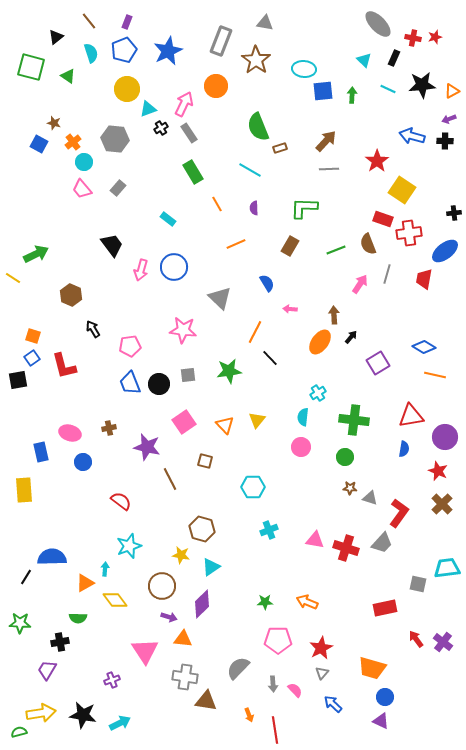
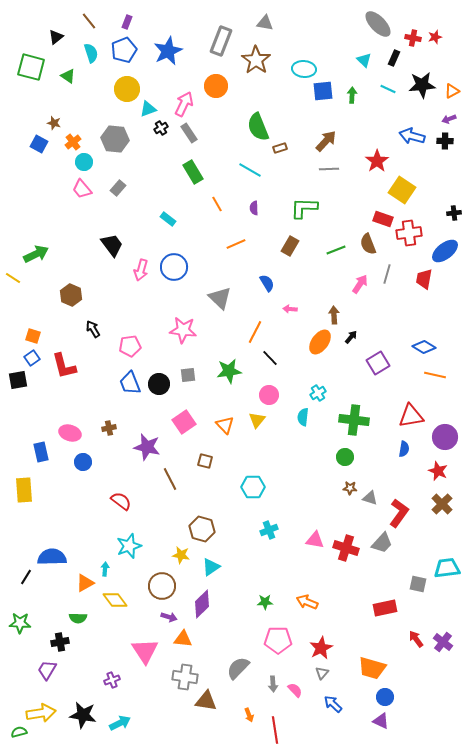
pink circle at (301, 447): moved 32 px left, 52 px up
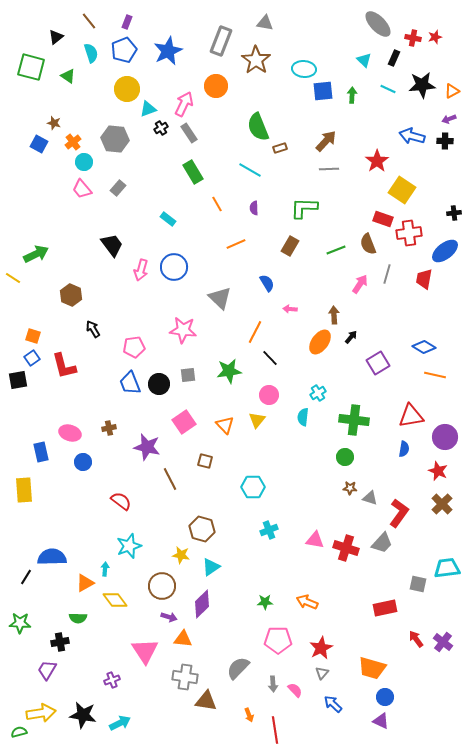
pink pentagon at (130, 346): moved 4 px right, 1 px down
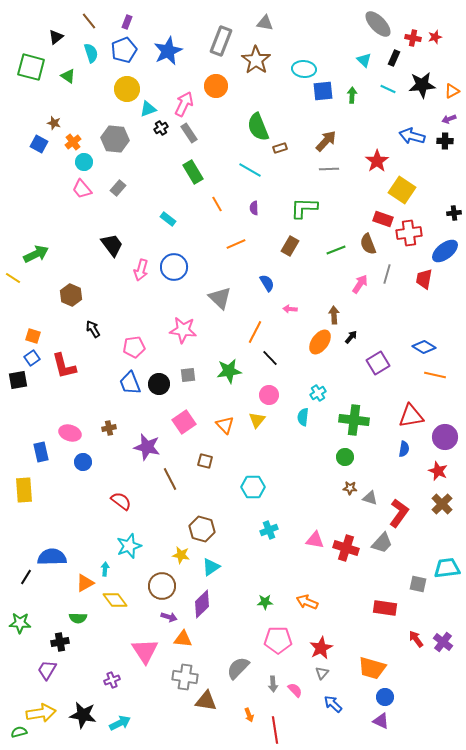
red rectangle at (385, 608): rotated 20 degrees clockwise
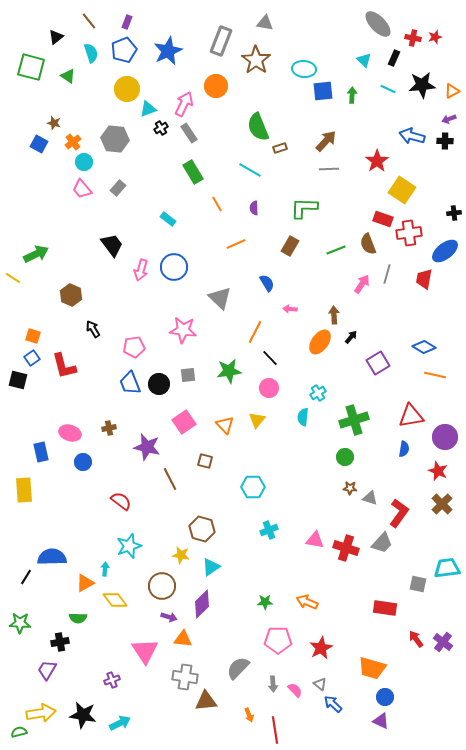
pink arrow at (360, 284): moved 2 px right
black square at (18, 380): rotated 24 degrees clockwise
pink circle at (269, 395): moved 7 px up
green cross at (354, 420): rotated 24 degrees counterclockwise
gray triangle at (322, 673): moved 2 px left, 11 px down; rotated 32 degrees counterclockwise
brown triangle at (206, 701): rotated 15 degrees counterclockwise
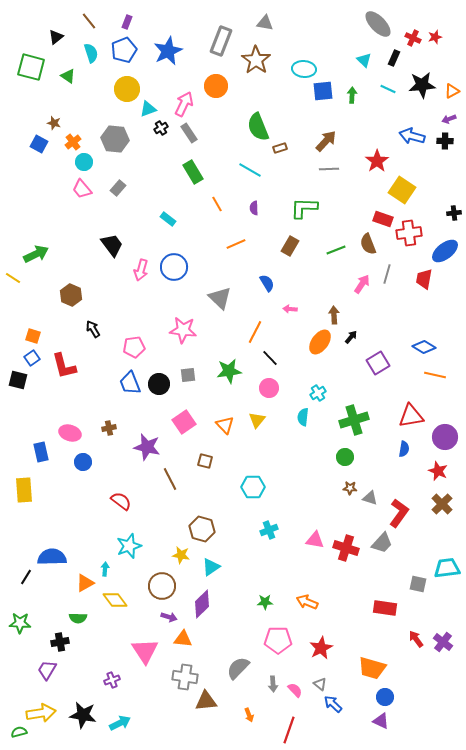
red cross at (413, 38): rotated 14 degrees clockwise
red line at (275, 730): moved 14 px right; rotated 28 degrees clockwise
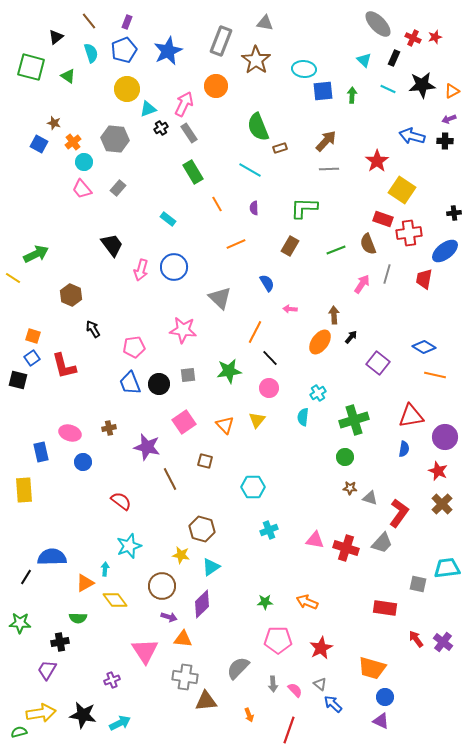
purple square at (378, 363): rotated 20 degrees counterclockwise
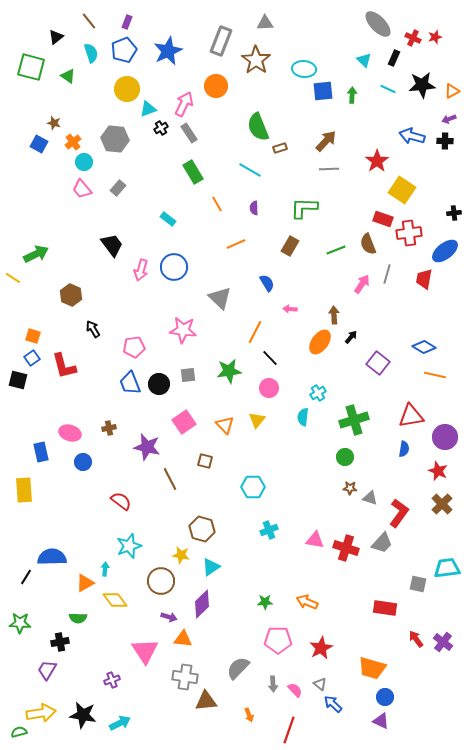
gray triangle at (265, 23): rotated 12 degrees counterclockwise
brown circle at (162, 586): moved 1 px left, 5 px up
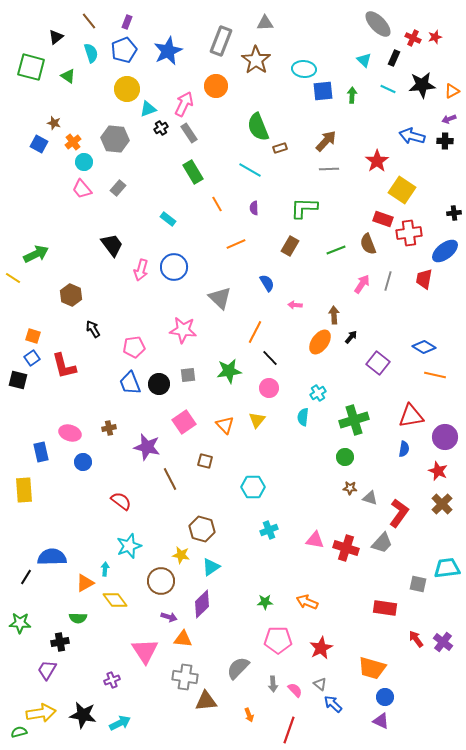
gray line at (387, 274): moved 1 px right, 7 px down
pink arrow at (290, 309): moved 5 px right, 4 px up
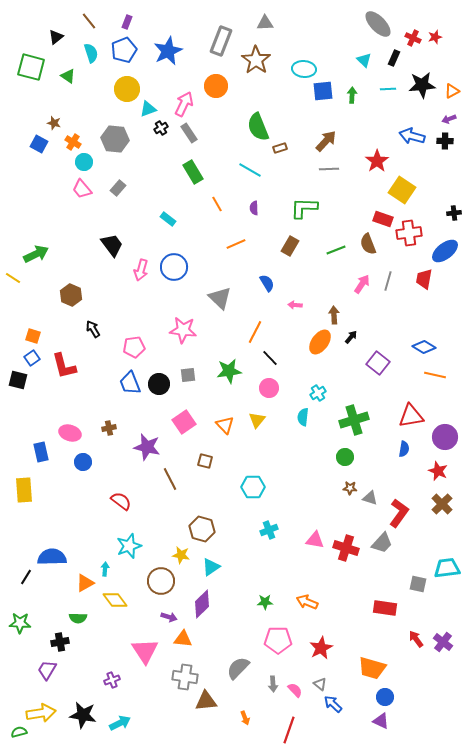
cyan line at (388, 89): rotated 28 degrees counterclockwise
orange cross at (73, 142): rotated 21 degrees counterclockwise
orange arrow at (249, 715): moved 4 px left, 3 px down
